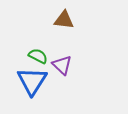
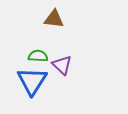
brown triangle: moved 10 px left, 1 px up
green semicircle: rotated 24 degrees counterclockwise
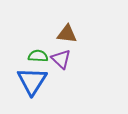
brown triangle: moved 13 px right, 15 px down
purple triangle: moved 1 px left, 6 px up
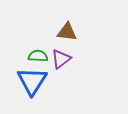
brown triangle: moved 2 px up
purple triangle: rotated 40 degrees clockwise
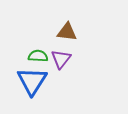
purple triangle: rotated 15 degrees counterclockwise
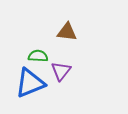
purple triangle: moved 12 px down
blue triangle: moved 2 px left, 2 px down; rotated 36 degrees clockwise
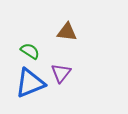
green semicircle: moved 8 px left, 5 px up; rotated 30 degrees clockwise
purple triangle: moved 2 px down
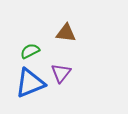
brown triangle: moved 1 px left, 1 px down
green semicircle: rotated 60 degrees counterclockwise
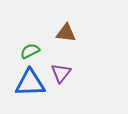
blue triangle: rotated 20 degrees clockwise
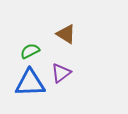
brown triangle: moved 1 px down; rotated 25 degrees clockwise
purple triangle: rotated 15 degrees clockwise
